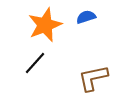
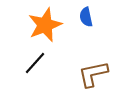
blue semicircle: rotated 84 degrees counterclockwise
brown L-shape: moved 4 px up
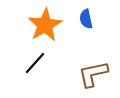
blue semicircle: moved 2 px down
orange star: rotated 8 degrees counterclockwise
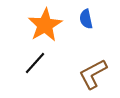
brown L-shape: rotated 16 degrees counterclockwise
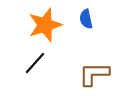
orange star: rotated 12 degrees clockwise
brown L-shape: moved 1 px right; rotated 28 degrees clockwise
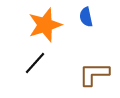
blue semicircle: moved 2 px up
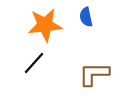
orange star: rotated 12 degrees clockwise
black line: moved 1 px left
